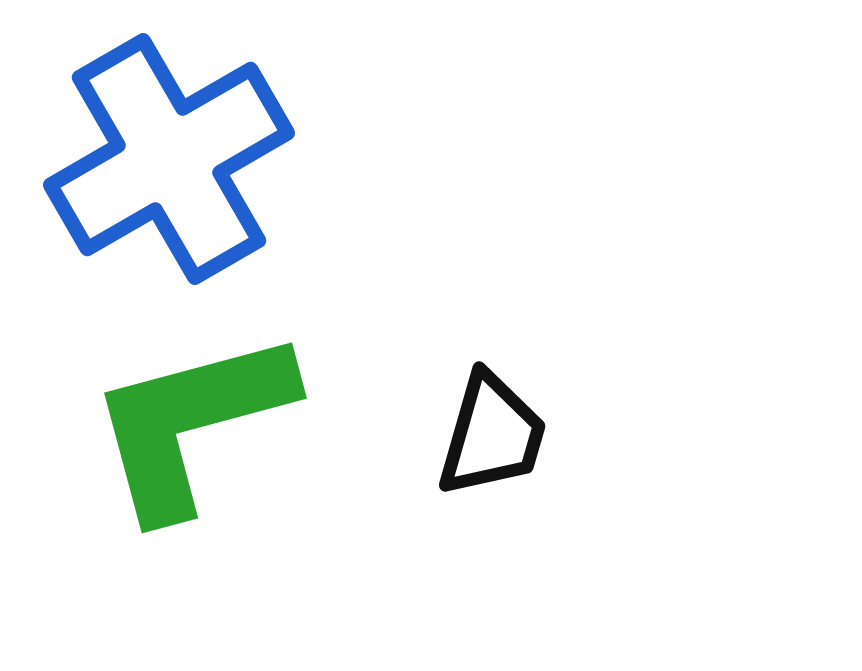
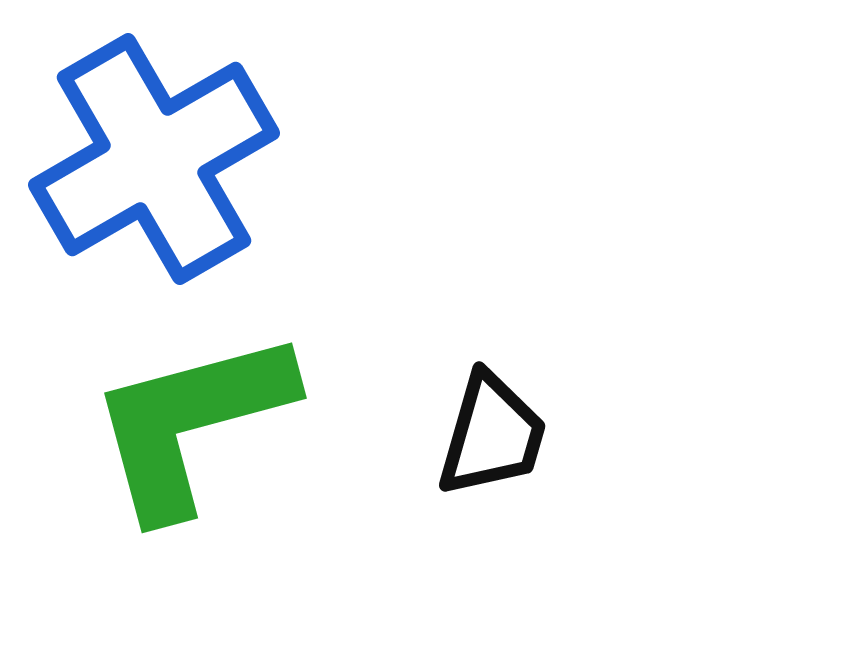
blue cross: moved 15 px left
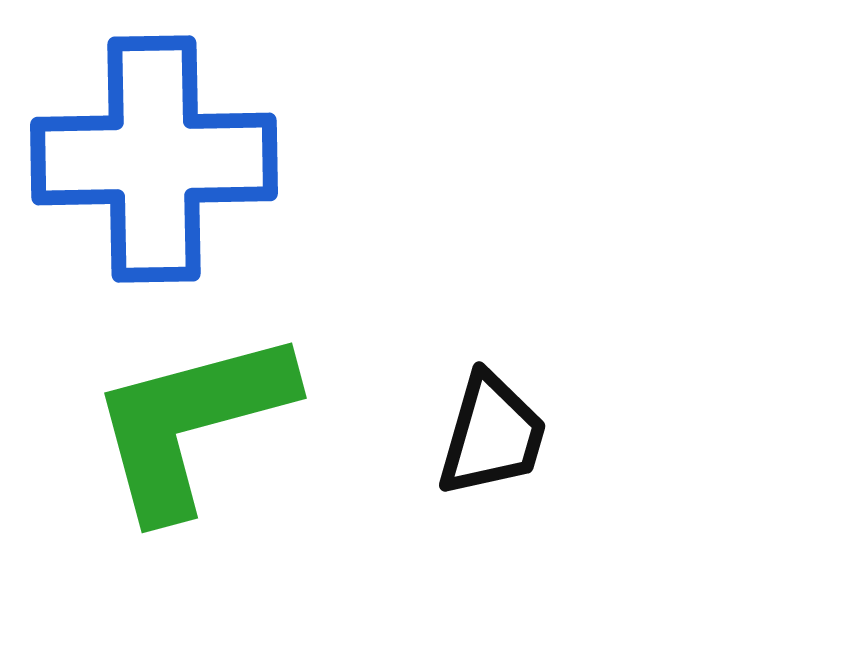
blue cross: rotated 29 degrees clockwise
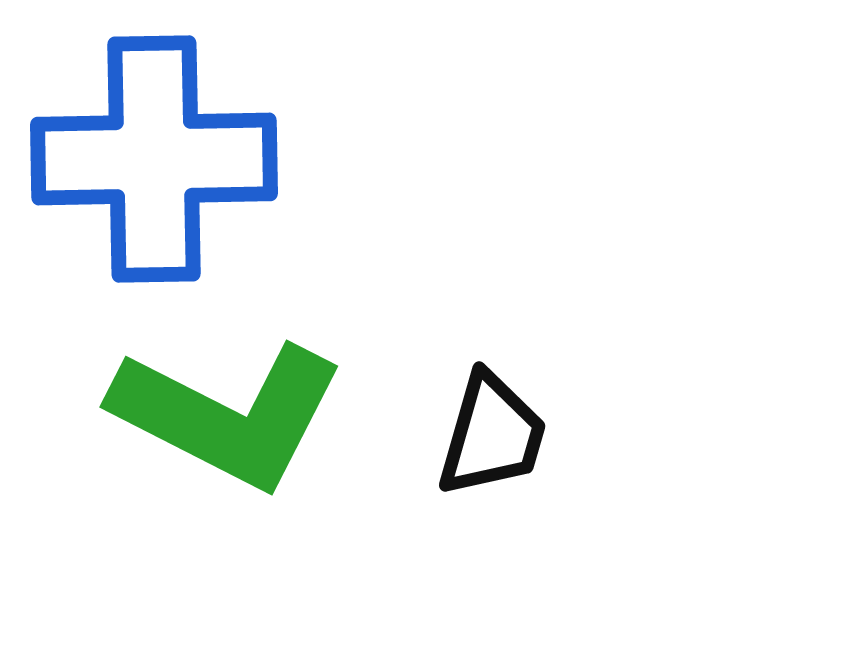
green L-shape: moved 37 px right, 8 px up; rotated 138 degrees counterclockwise
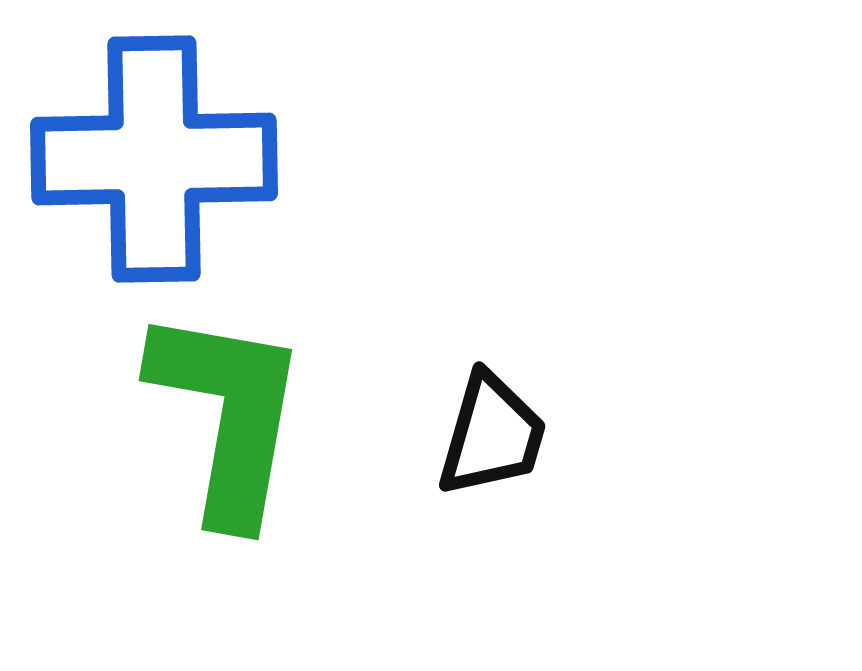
green L-shape: rotated 107 degrees counterclockwise
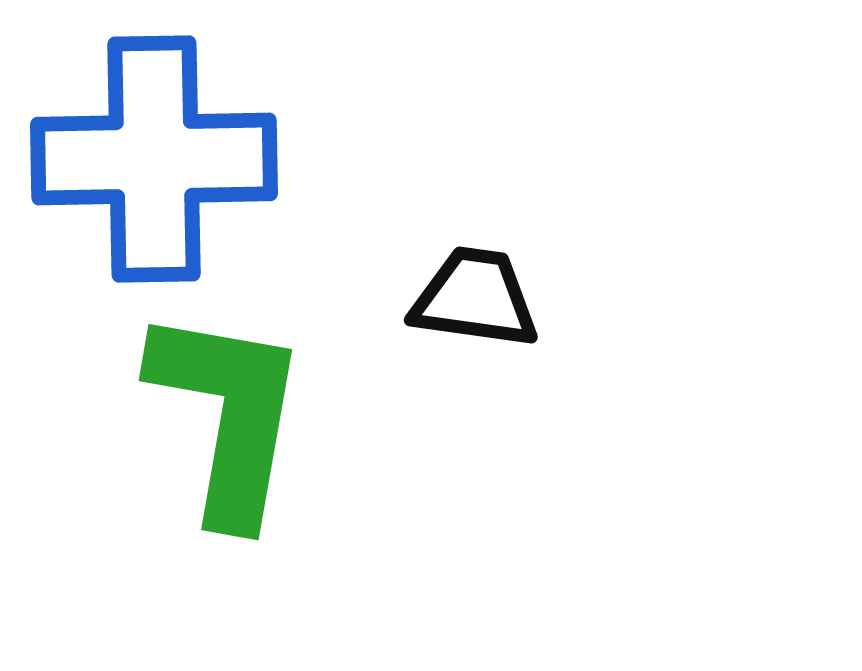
black trapezoid: moved 17 px left, 137 px up; rotated 98 degrees counterclockwise
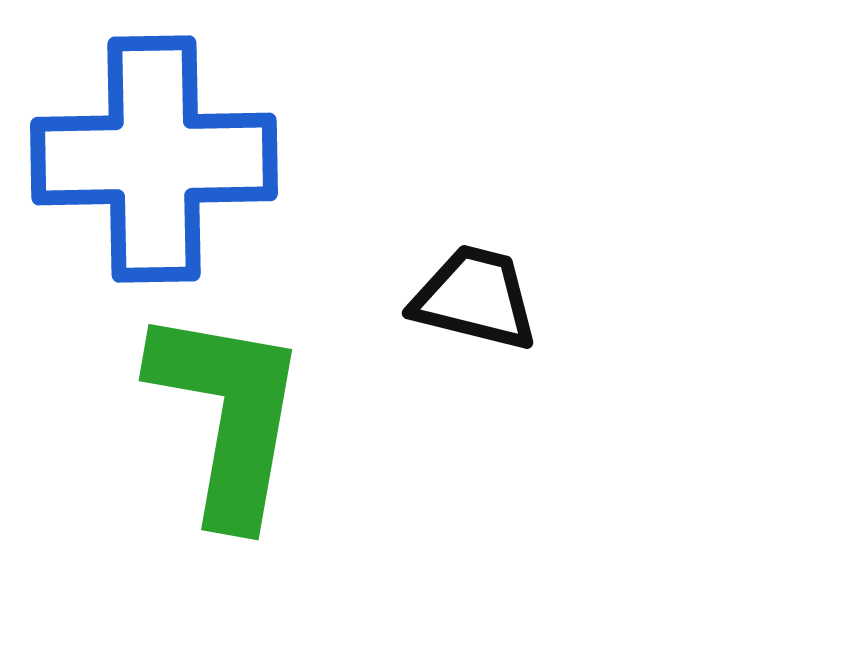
black trapezoid: rotated 6 degrees clockwise
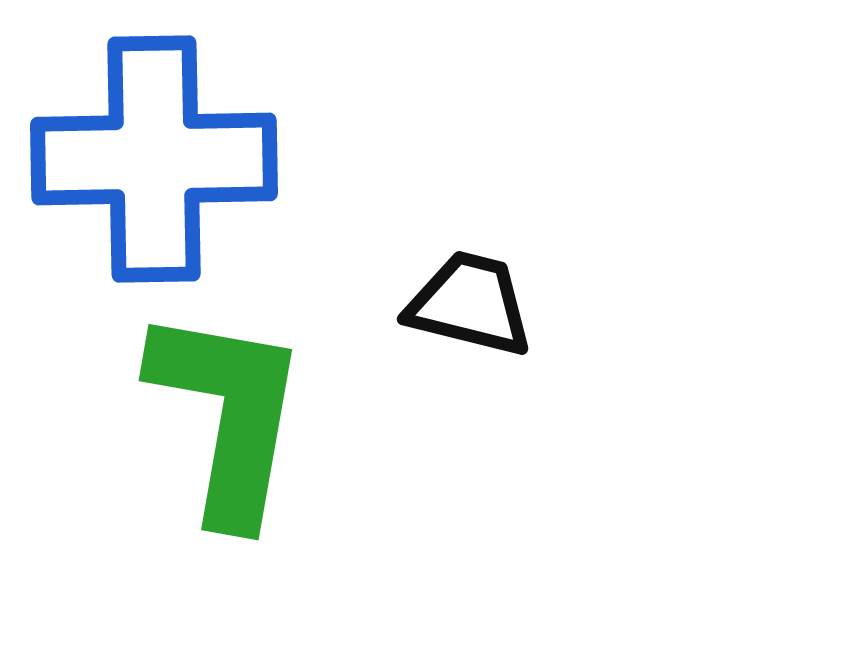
black trapezoid: moved 5 px left, 6 px down
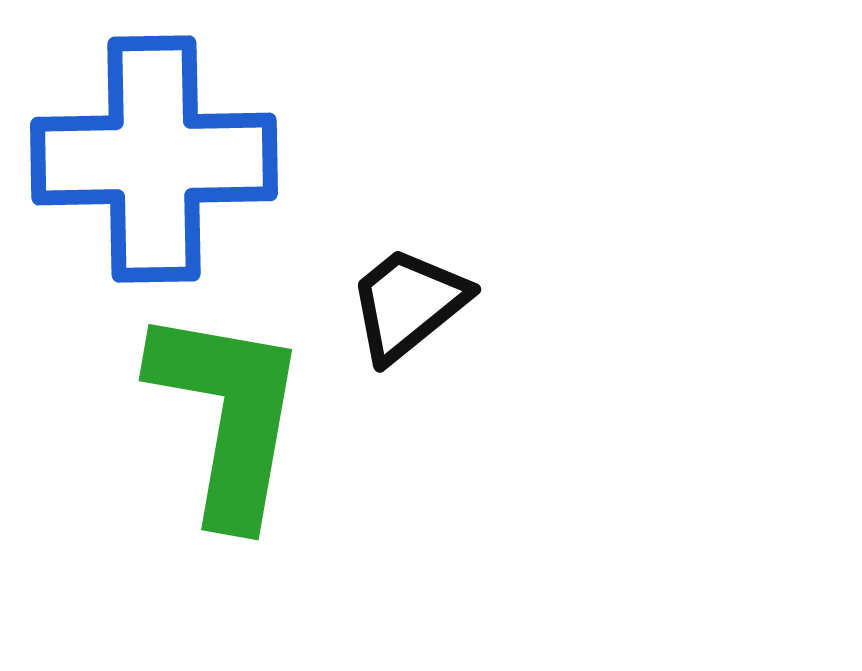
black trapezoid: moved 62 px left; rotated 53 degrees counterclockwise
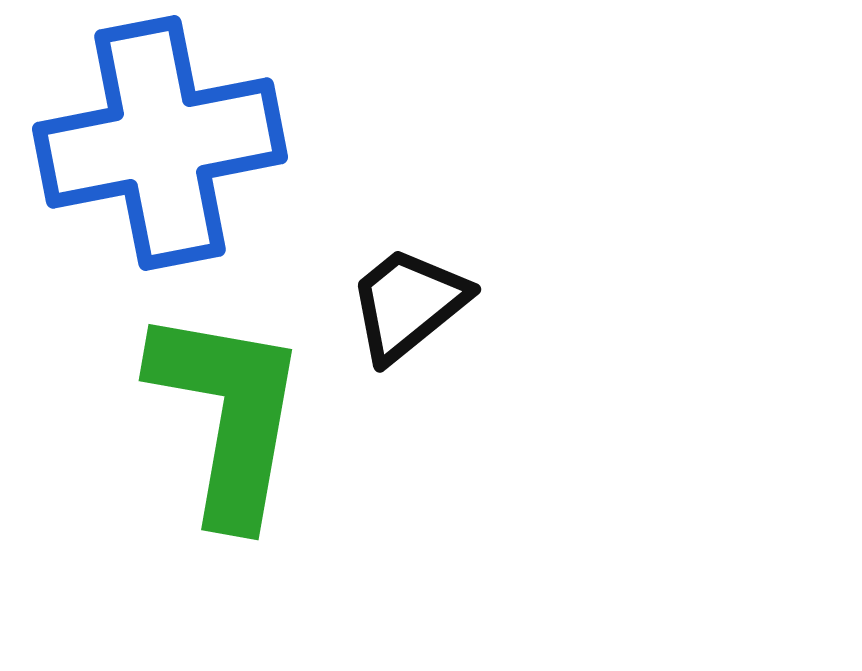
blue cross: moved 6 px right, 16 px up; rotated 10 degrees counterclockwise
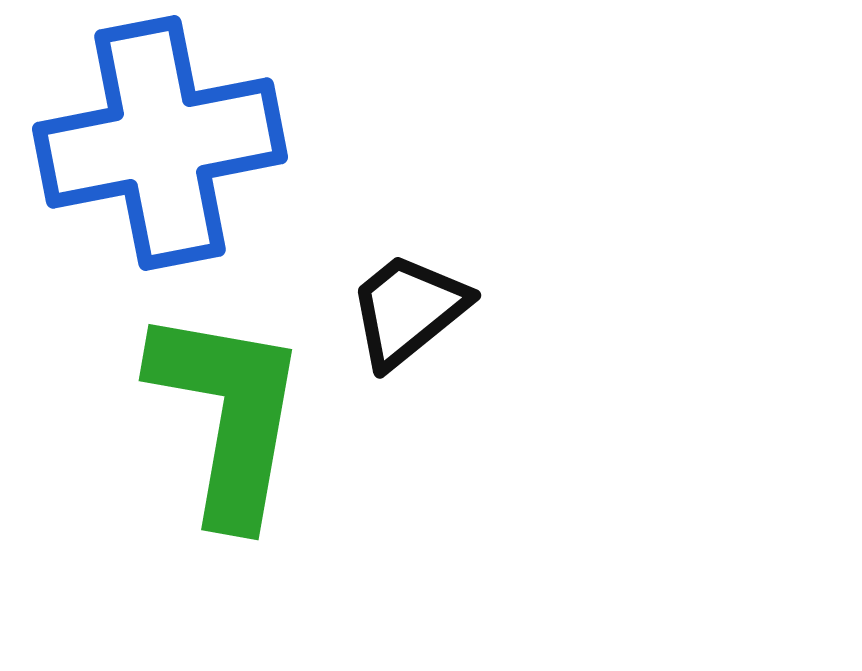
black trapezoid: moved 6 px down
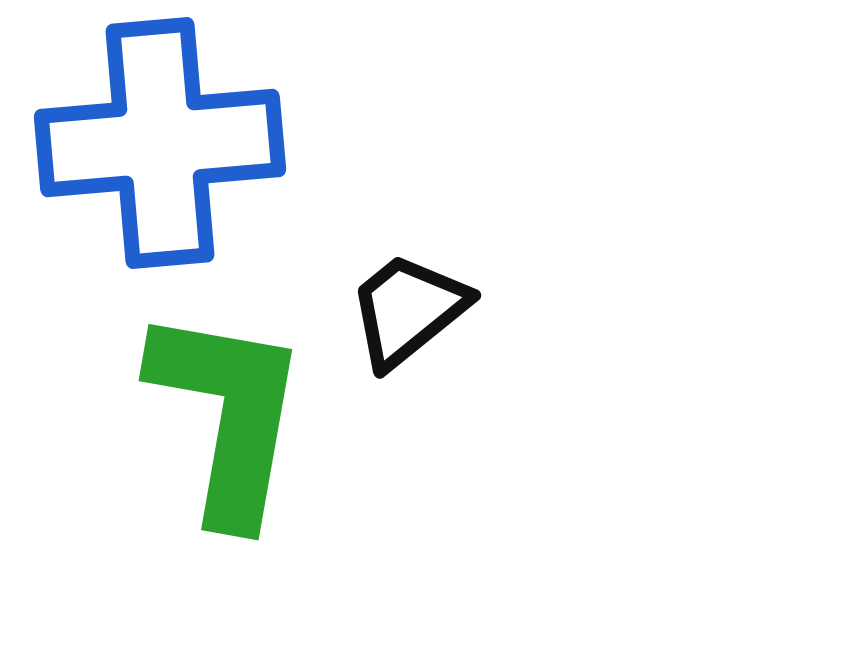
blue cross: rotated 6 degrees clockwise
